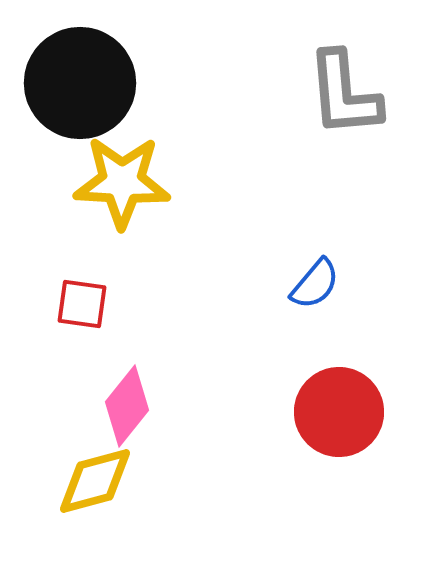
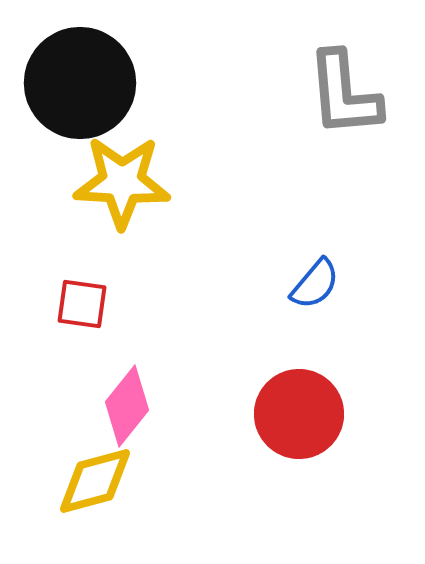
red circle: moved 40 px left, 2 px down
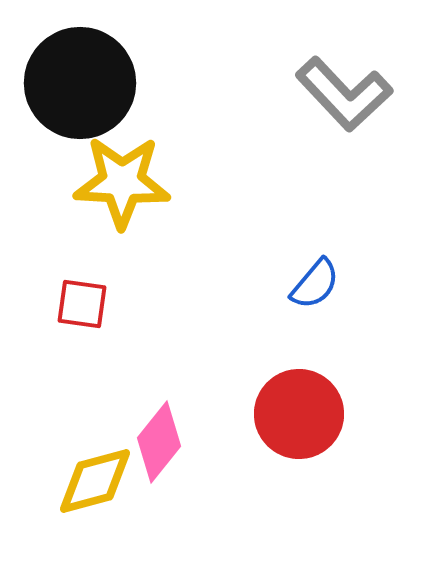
gray L-shape: rotated 38 degrees counterclockwise
pink diamond: moved 32 px right, 36 px down
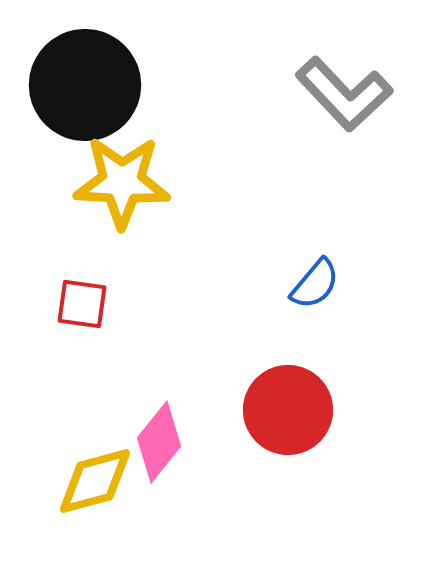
black circle: moved 5 px right, 2 px down
red circle: moved 11 px left, 4 px up
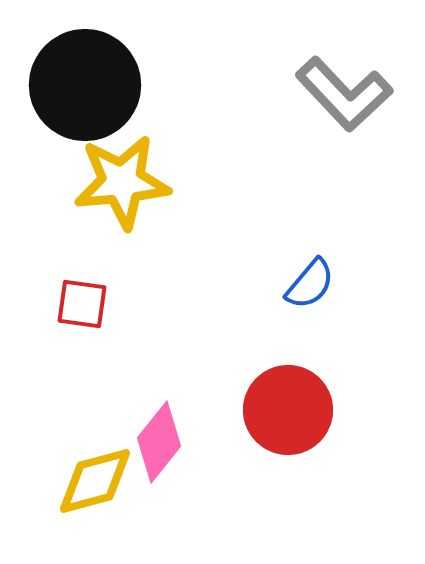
yellow star: rotated 8 degrees counterclockwise
blue semicircle: moved 5 px left
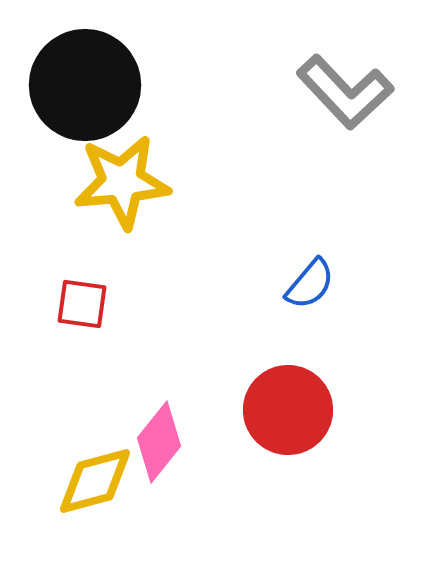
gray L-shape: moved 1 px right, 2 px up
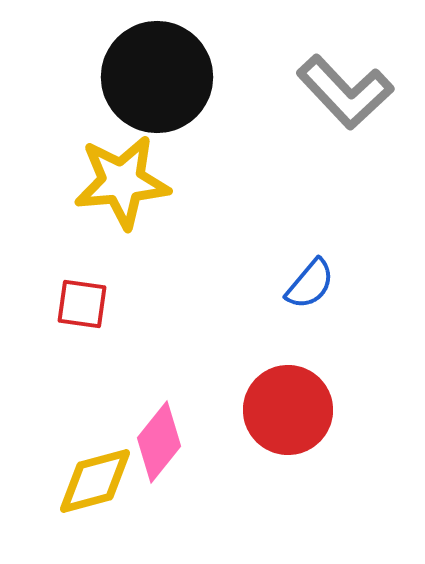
black circle: moved 72 px right, 8 px up
